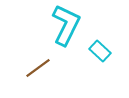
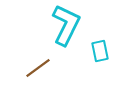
cyan rectangle: rotated 35 degrees clockwise
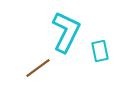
cyan L-shape: moved 7 px down
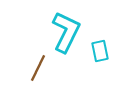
brown line: rotated 28 degrees counterclockwise
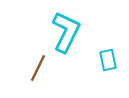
cyan rectangle: moved 8 px right, 9 px down
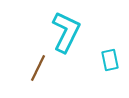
cyan rectangle: moved 2 px right
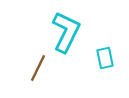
cyan rectangle: moved 5 px left, 2 px up
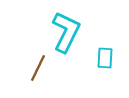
cyan rectangle: rotated 15 degrees clockwise
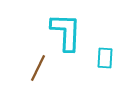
cyan L-shape: rotated 24 degrees counterclockwise
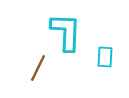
cyan rectangle: moved 1 px up
